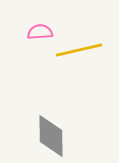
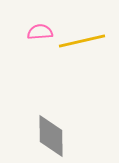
yellow line: moved 3 px right, 9 px up
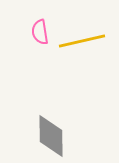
pink semicircle: rotated 95 degrees counterclockwise
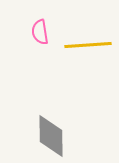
yellow line: moved 6 px right, 4 px down; rotated 9 degrees clockwise
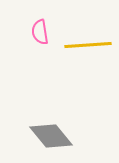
gray diamond: rotated 39 degrees counterclockwise
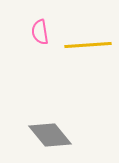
gray diamond: moved 1 px left, 1 px up
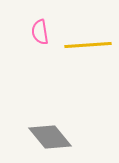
gray diamond: moved 2 px down
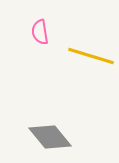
yellow line: moved 3 px right, 11 px down; rotated 21 degrees clockwise
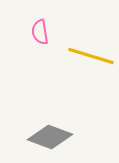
gray diamond: rotated 30 degrees counterclockwise
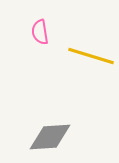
gray diamond: rotated 24 degrees counterclockwise
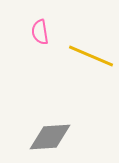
yellow line: rotated 6 degrees clockwise
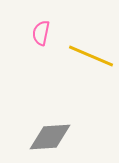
pink semicircle: moved 1 px right, 1 px down; rotated 20 degrees clockwise
